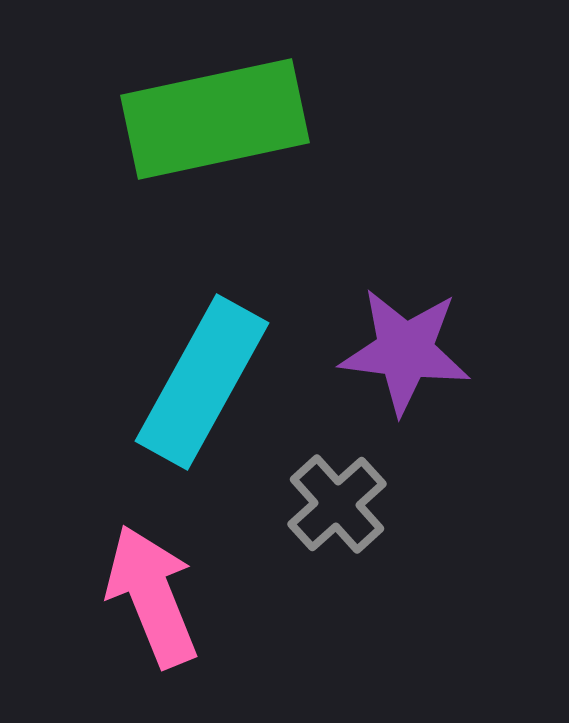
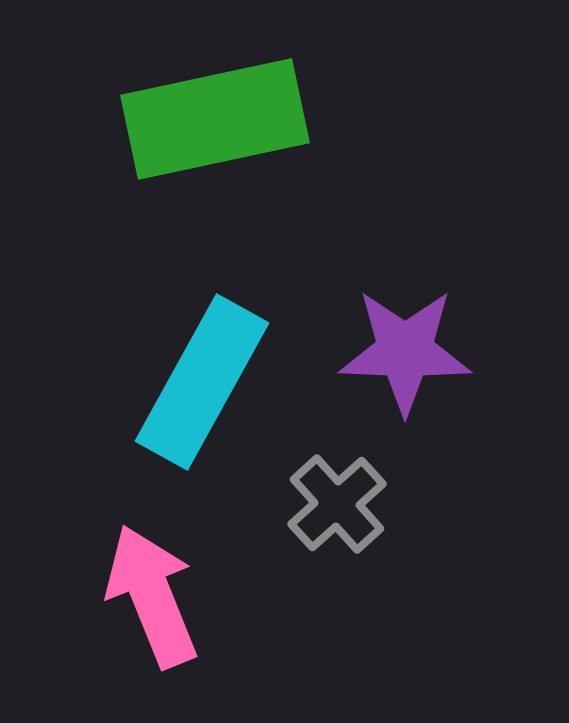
purple star: rotated 5 degrees counterclockwise
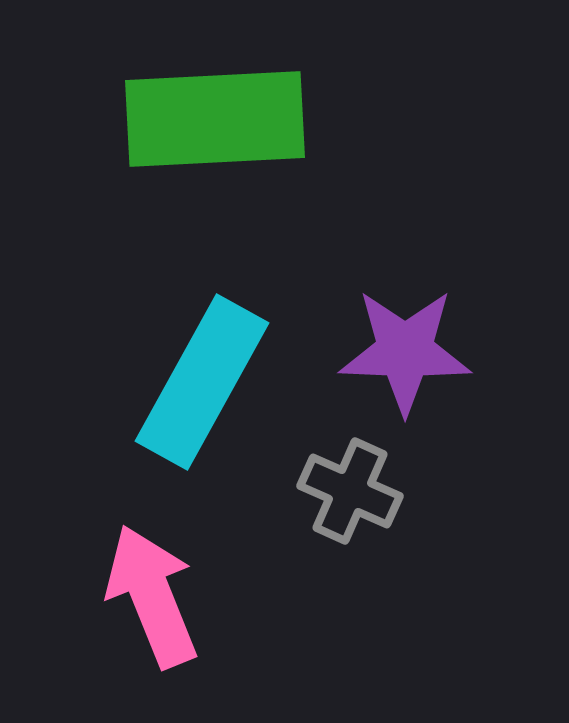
green rectangle: rotated 9 degrees clockwise
gray cross: moved 13 px right, 13 px up; rotated 24 degrees counterclockwise
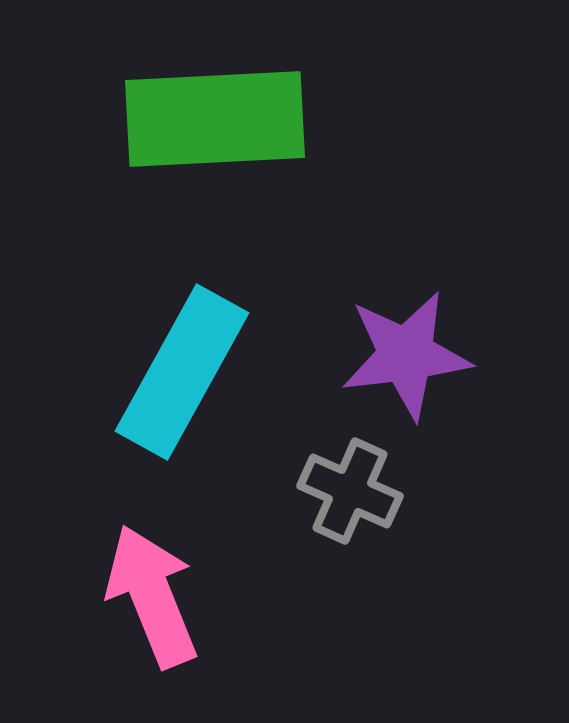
purple star: moved 1 px right, 4 px down; rotated 9 degrees counterclockwise
cyan rectangle: moved 20 px left, 10 px up
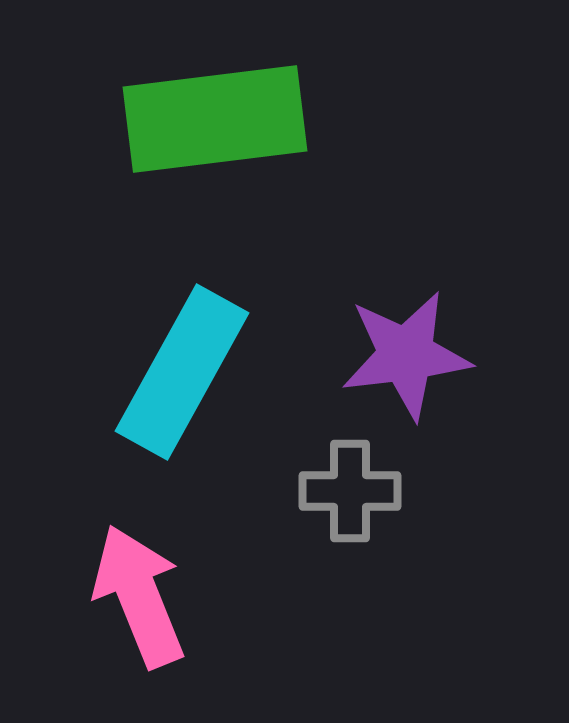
green rectangle: rotated 4 degrees counterclockwise
gray cross: rotated 24 degrees counterclockwise
pink arrow: moved 13 px left
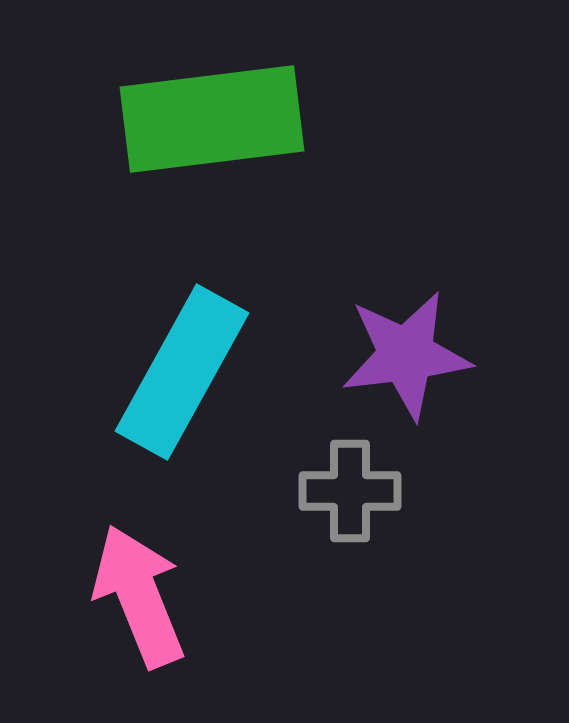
green rectangle: moved 3 px left
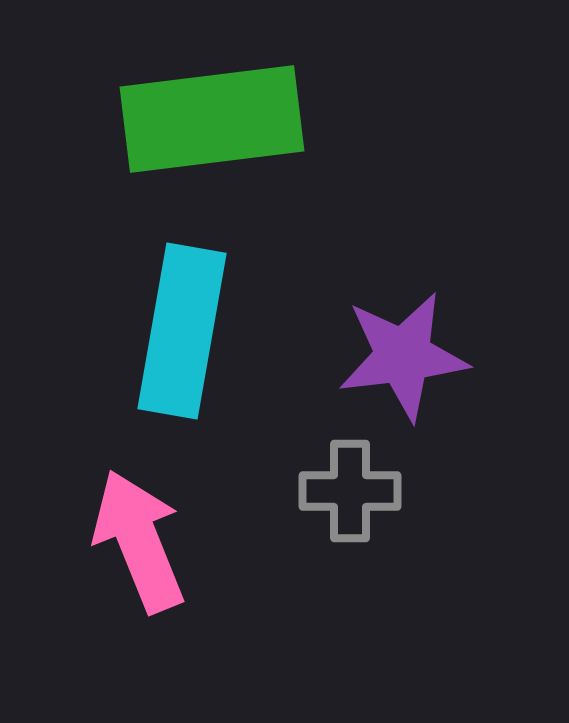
purple star: moved 3 px left, 1 px down
cyan rectangle: moved 41 px up; rotated 19 degrees counterclockwise
pink arrow: moved 55 px up
